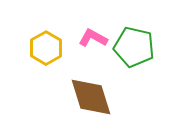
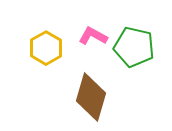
pink L-shape: moved 2 px up
brown diamond: rotated 33 degrees clockwise
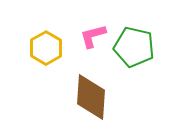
pink L-shape: rotated 44 degrees counterclockwise
brown diamond: rotated 12 degrees counterclockwise
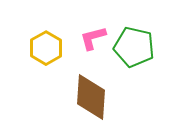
pink L-shape: moved 2 px down
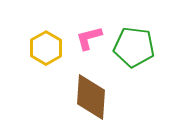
pink L-shape: moved 4 px left
green pentagon: rotated 6 degrees counterclockwise
